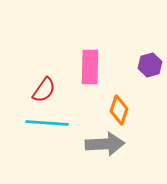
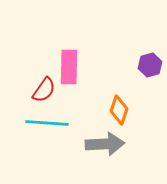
pink rectangle: moved 21 px left
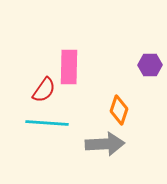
purple hexagon: rotated 15 degrees clockwise
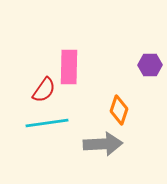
cyan line: rotated 12 degrees counterclockwise
gray arrow: moved 2 px left
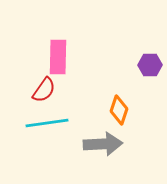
pink rectangle: moved 11 px left, 10 px up
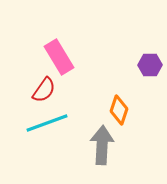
pink rectangle: moved 1 px right; rotated 32 degrees counterclockwise
cyan line: rotated 12 degrees counterclockwise
gray arrow: moved 1 px left, 1 px down; rotated 84 degrees counterclockwise
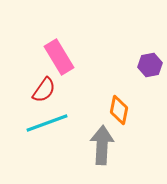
purple hexagon: rotated 10 degrees counterclockwise
orange diamond: rotated 8 degrees counterclockwise
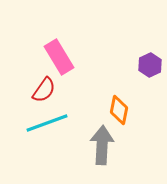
purple hexagon: rotated 15 degrees counterclockwise
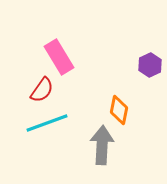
red semicircle: moved 2 px left
